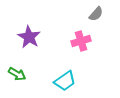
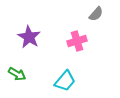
pink cross: moved 4 px left
cyan trapezoid: rotated 15 degrees counterclockwise
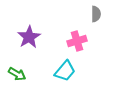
gray semicircle: rotated 42 degrees counterclockwise
purple star: rotated 10 degrees clockwise
cyan trapezoid: moved 10 px up
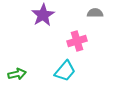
gray semicircle: moved 1 px left, 1 px up; rotated 91 degrees counterclockwise
purple star: moved 14 px right, 22 px up
green arrow: rotated 42 degrees counterclockwise
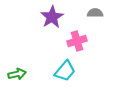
purple star: moved 9 px right, 2 px down
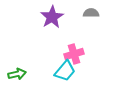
gray semicircle: moved 4 px left
pink cross: moved 3 px left, 13 px down
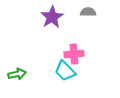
gray semicircle: moved 3 px left, 1 px up
pink cross: rotated 12 degrees clockwise
cyan trapezoid: rotated 95 degrees clockwise
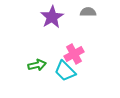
pink cross: rotated 24 degrees counterclockwise
green arrow: moved 20 px right, 9 px up
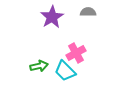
pink cross: moved 2 px right, 1 px up
green arrow: moved 2 px right, 1 px down
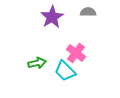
pink cross: rotated 24 degrees counterclockwise
green arrow: moved 2 px left, 3 px up
